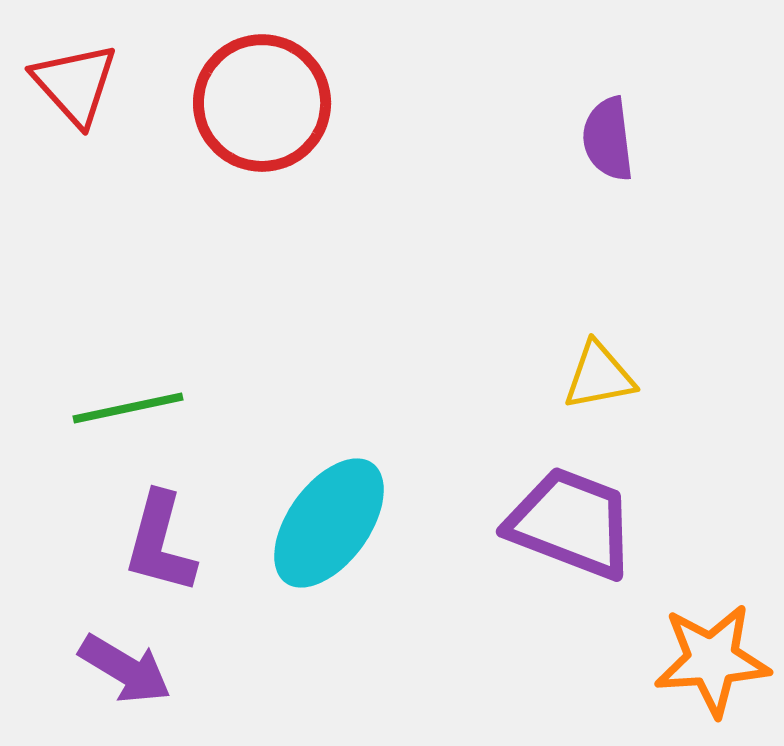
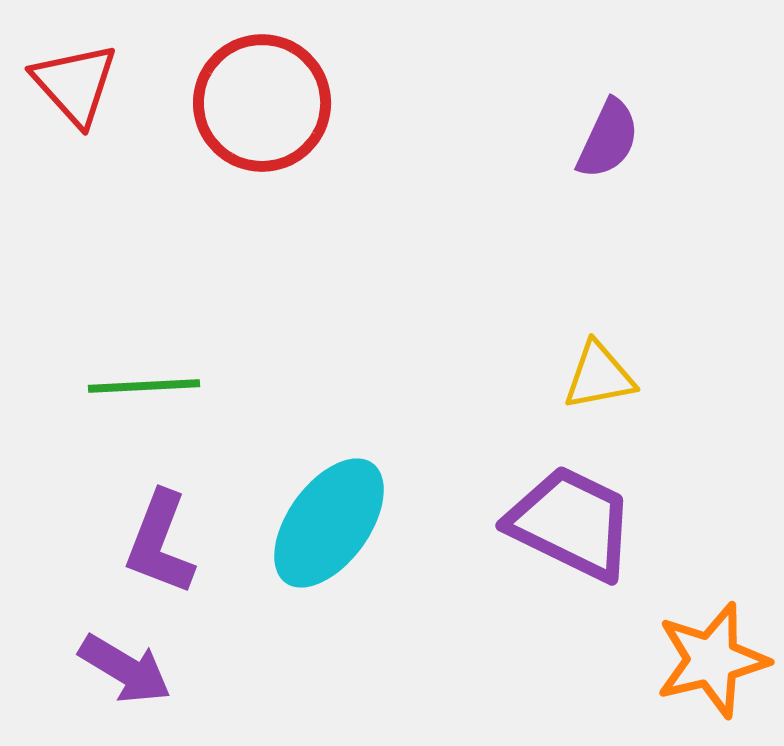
purple semicircle: rotated 148 degrees counterclockwise
green line: moved 16 px right, 22 px up; rotated 9 degrees clockwise
purple trapezoid: rotated 5 degrees clockwise
purple L-shape: rotated 6 degrees clockwise
orange star: rotated 10 degrees counterclockwise
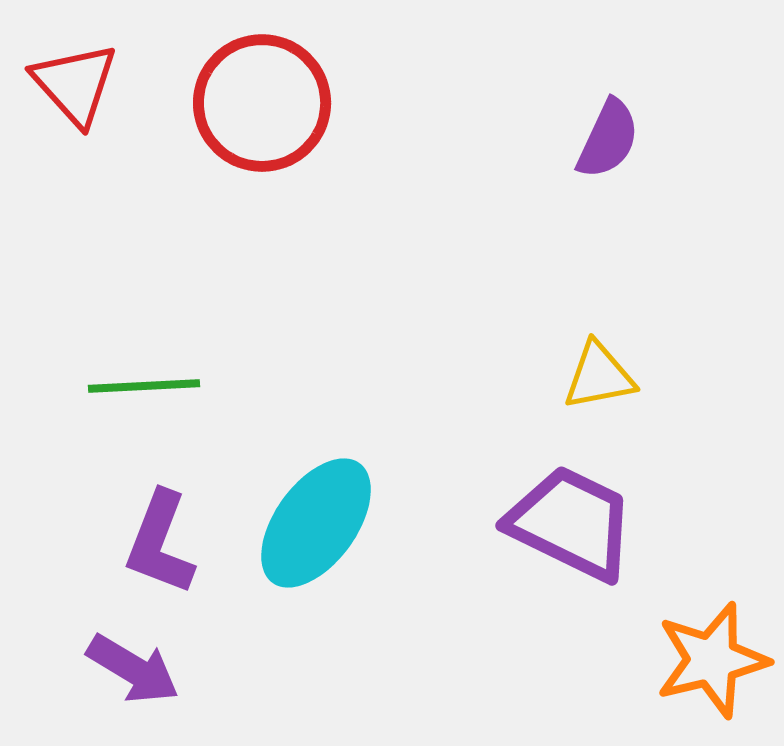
cyan ellipse: moved 13 px left
purple arrow: moved 8 px right
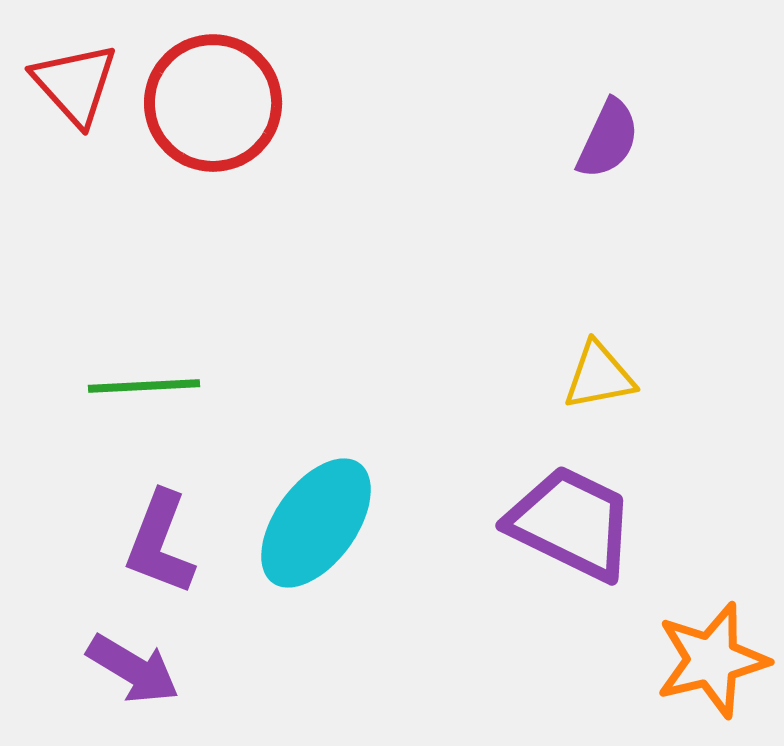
red circle: moved 49 px left
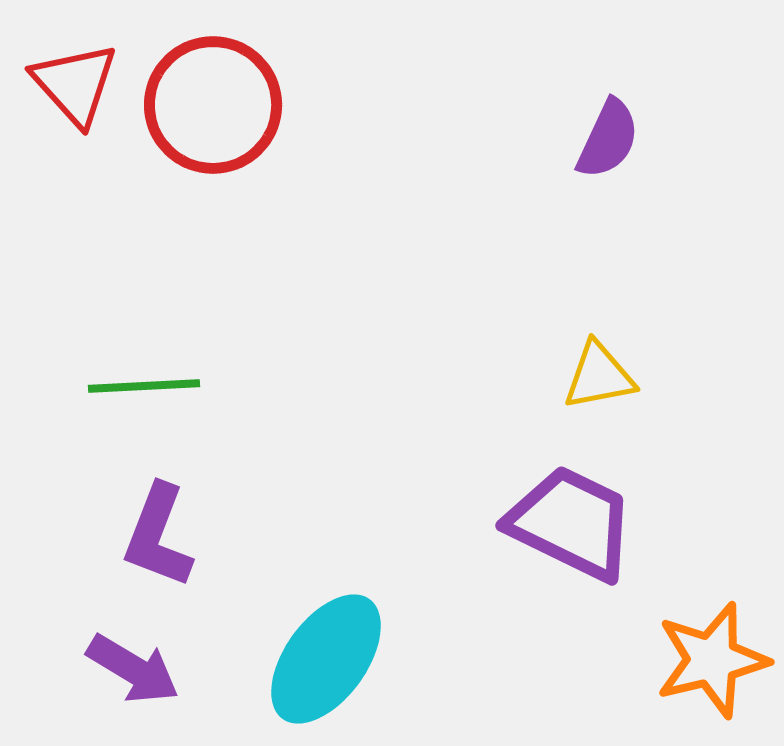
red circle: moved 2 px down
cyan ellipse: moved 10 px right, 136 px down
purple L-shape: moved 2 px left, 7 px up
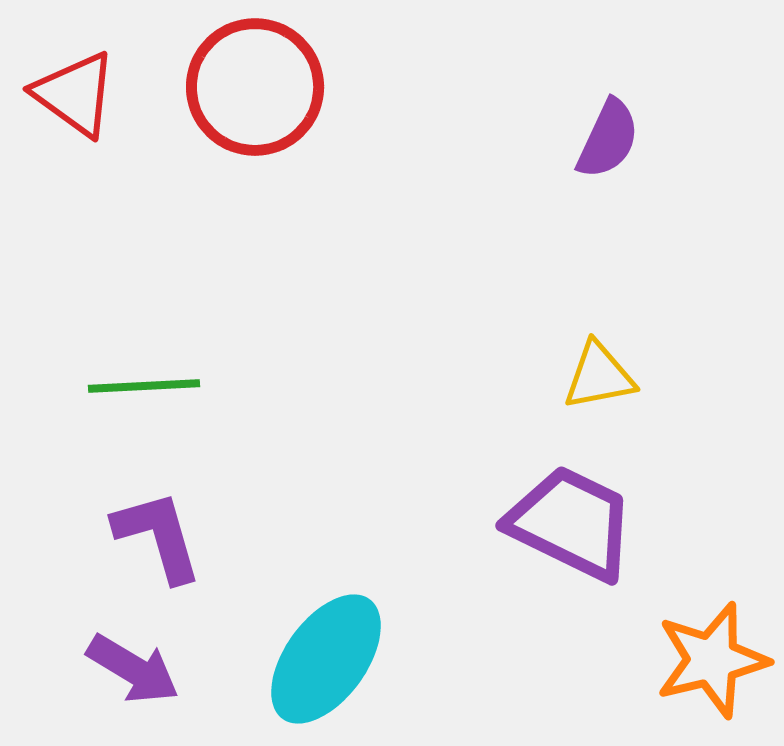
red triangle: moved 10 px down; rotated 12 degrees counterclockwise
red circle: moved 42 px right, 18 px up
purple L-shape: rotated 143 degrees clockwise
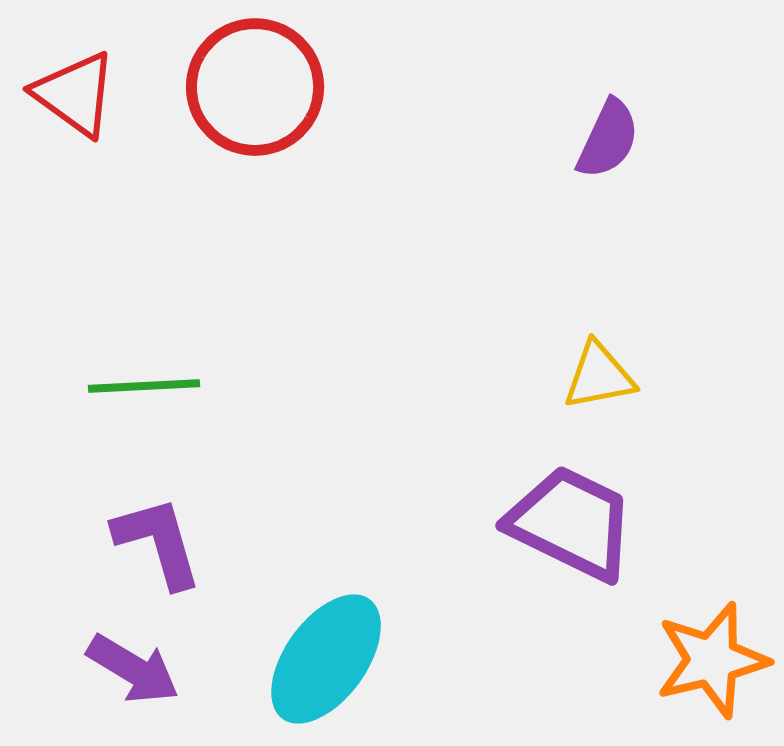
purple L-shape: moved 6 px down
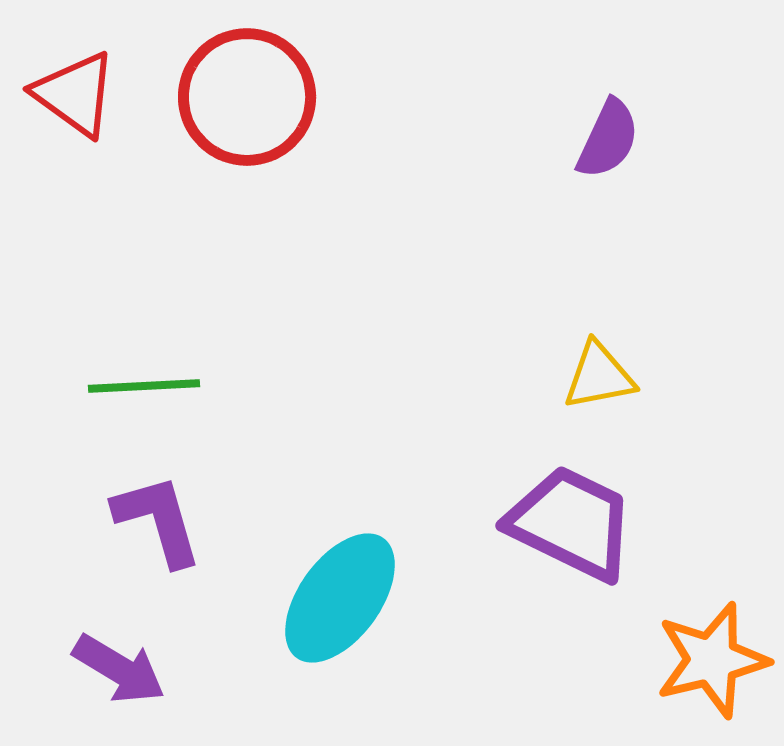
red circle: moved 8 px left, 10 px down
purple L-shape: moved 22 px up
cyan ellipse: moved 14 px right, 61 px up
purple arrow: moved 14 px left
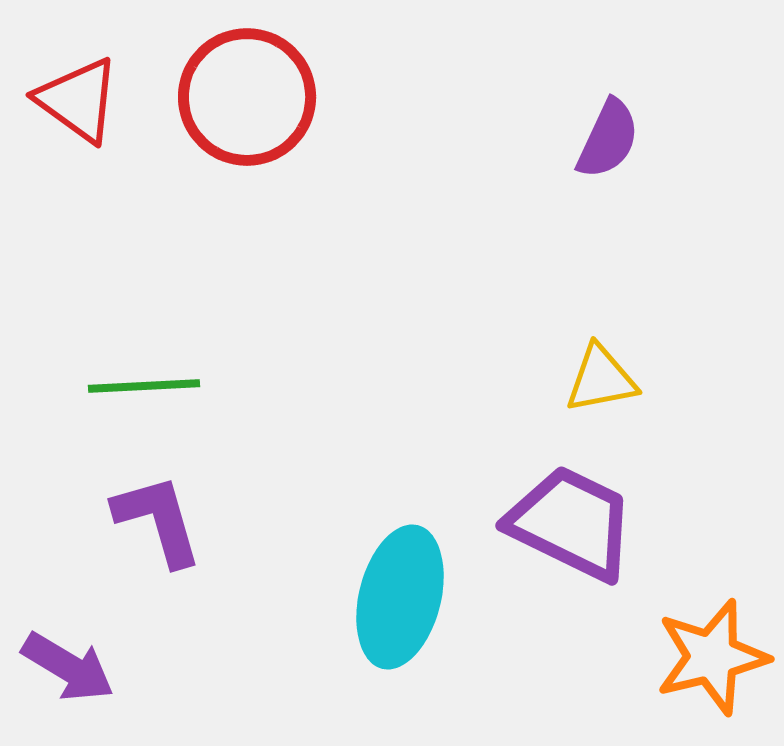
red triangle: moved 3 px right, 6 px down
yellow triangle: moved 2 px right, 3 px down
cyan ellipse: moved 60 px right, 1 px up; rotated 22 degrees counterclockwise
orange star: moved 3 px up
purple arrow: moved 51 px left, 2 px up
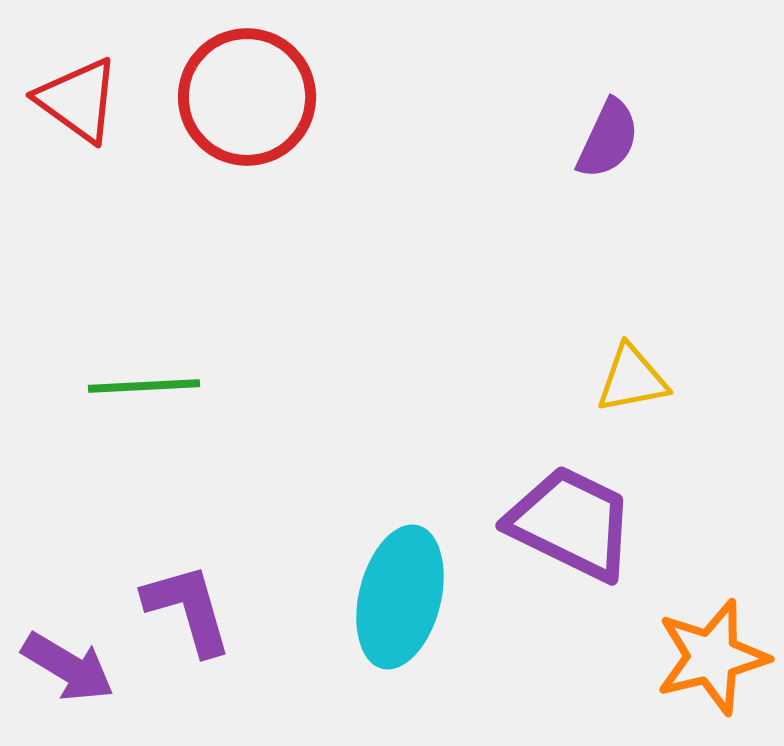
yellow triangle: moved 31 px right
purple L-shape: moved 30 px right, 89 px down
